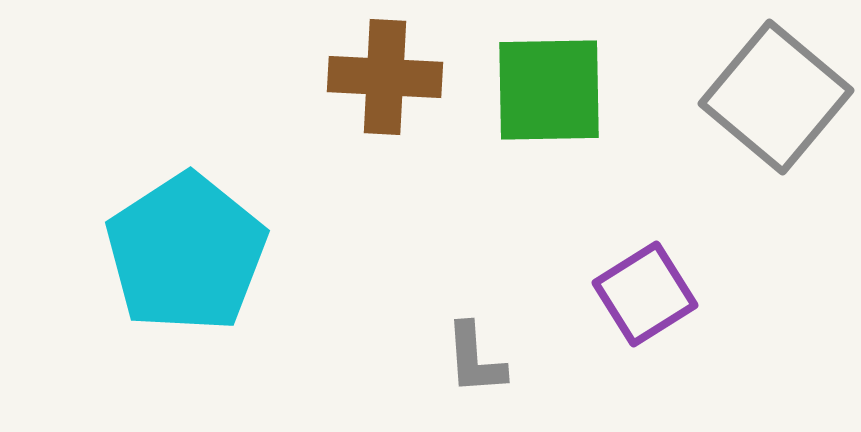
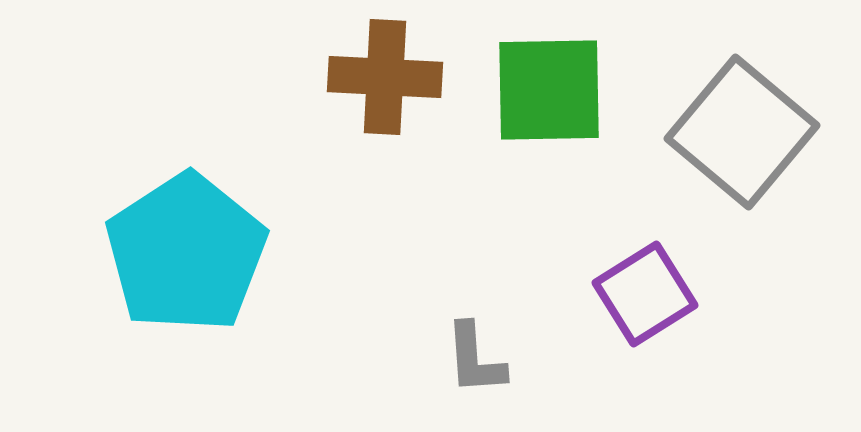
gray square: moved 34 px left, 35 px down
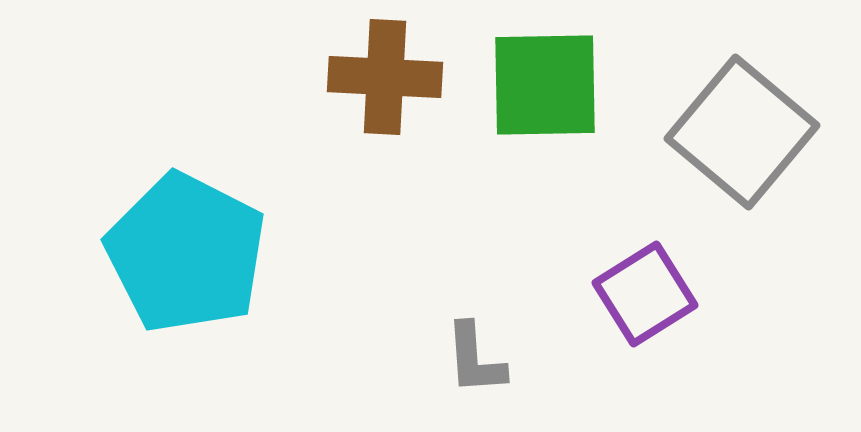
green square: moved 4 px left, 5 px up
cyan pentagon: rotated 12 degrees counterclockwise
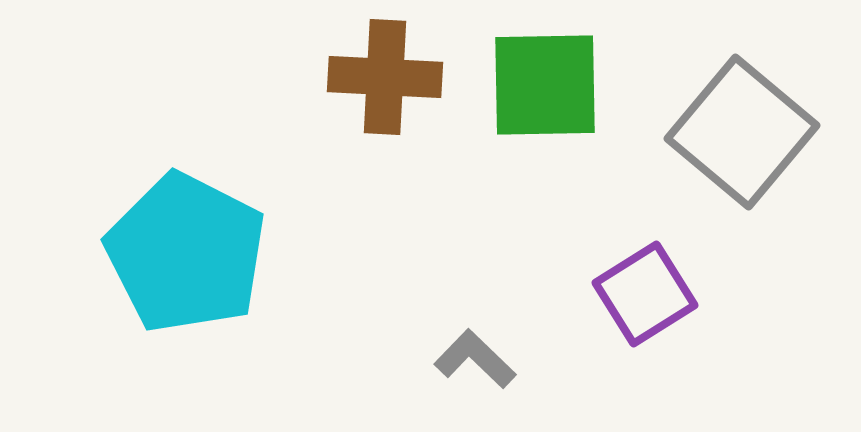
gray L-shape: rotated 138 degrees clockwise
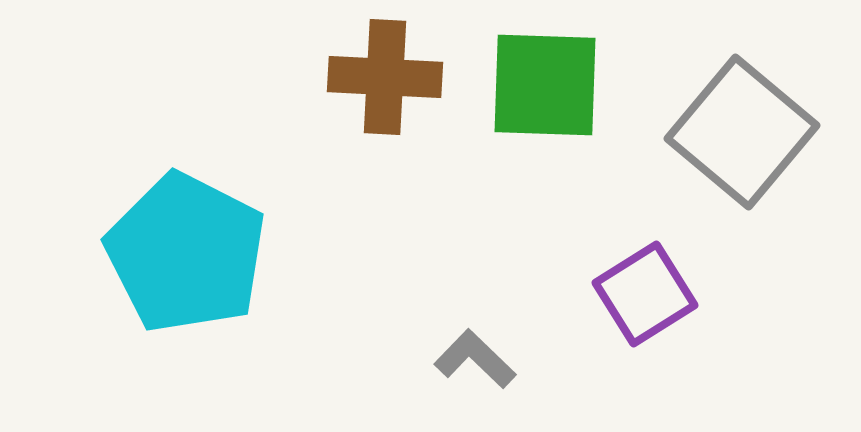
green square: rotated 3 degrees clockwise
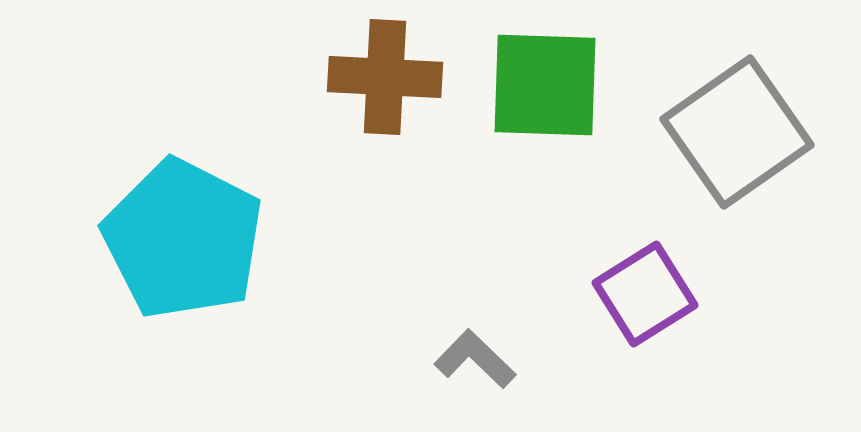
gray square: moved 5 px left; rotated 15 degrees clockwise
cyan pentagon: moved 3 px left, 14 px up
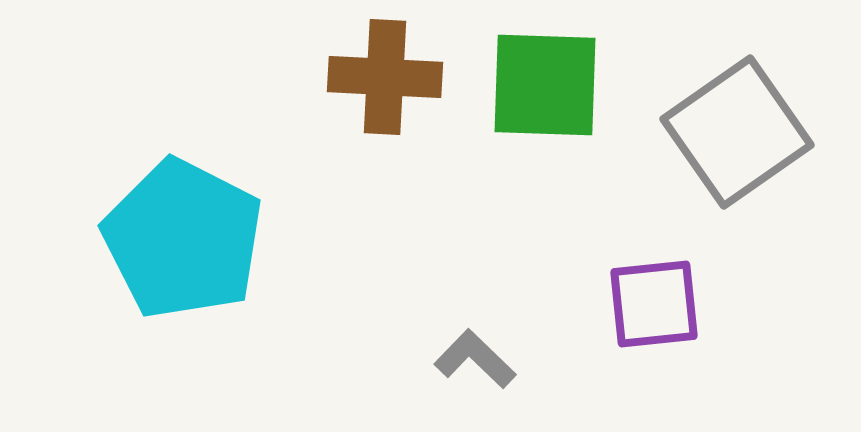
purple square: moved 9 px right, 10 px down; rotated 26 degrees clockwise
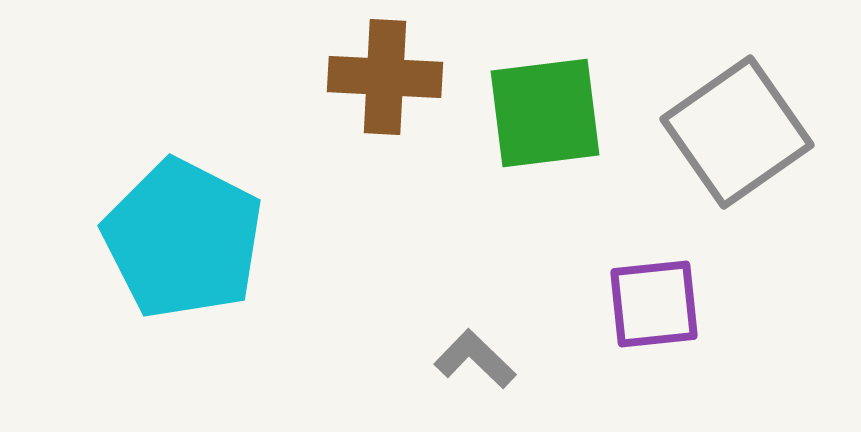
green square: moved 28 px down; rotated 9 degrees counterclockwise
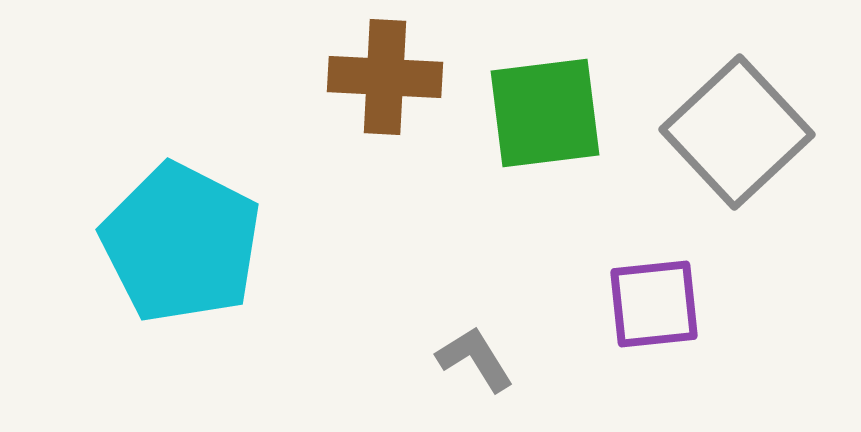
gray square: rotated 8 degrees counterclockwise
cyan pentagon: moved 2 px left, 4 px down
gray L-shape: rotated 14 degrees clockwise
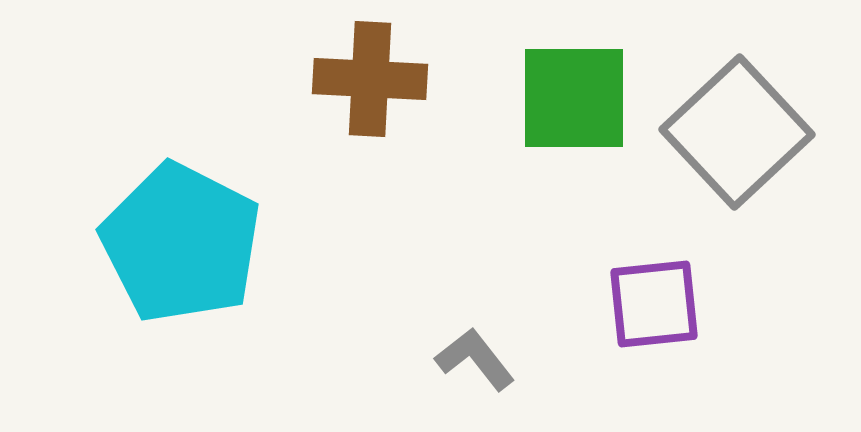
brown cross: moved 15 px left, 2 px down
green square: moved 29 px right, 15 px up; rotated 7 degrees clockwise
gray L-shape: rotated 6 degrees counterclockwise
